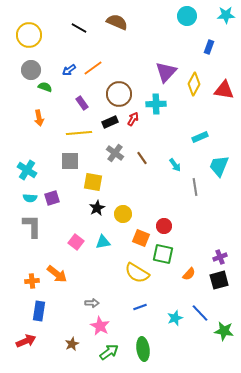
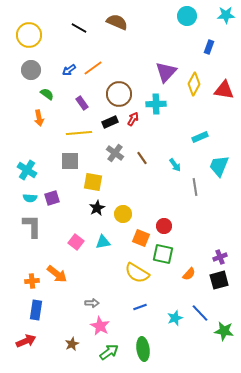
green semicircle at (45, 87): moved 2 px right, 7 px down; rotated 16 degrees clockwise
blue rectangle at (39, 311): moved 3 px left, 1 px up
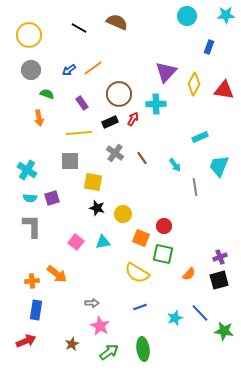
green semicircle at (47, 94): rotated 16 degrees counterclockwise
black star at (97, 208): rotated 28 degrees counterclockwise
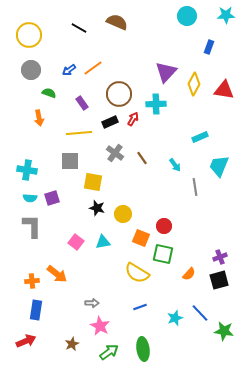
green semicircle at (47, 94): moved 2 px right, 1 px up
cyan cross at (27, 170): rotated 24 degrees counterclockwise
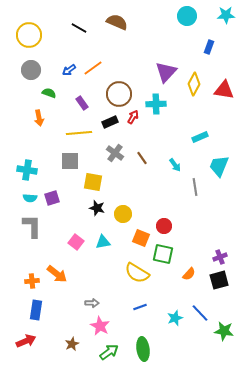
red arrow at (133, 119): moved 2 px up
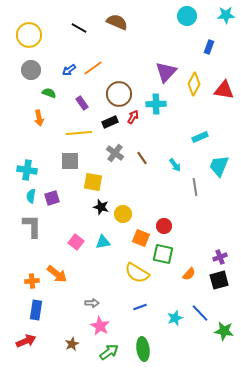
cyan semicircle at (30, 198): moved 1 px right, 2 px up; rotated 96 degrees clockwise
black star at (97, 208): moved 4 px right, 1 px up
